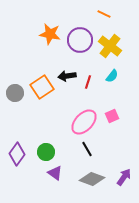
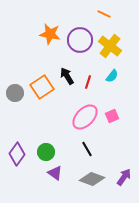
black arrow: rotated 66 degrees clockwise
pink ellipse: moved 1 px right, 5 px up
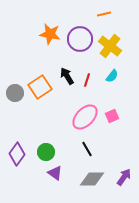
orange line: rotated 40 degrees counterclockwise
purple circle: moved 1 px up
red line: moved 1 px left, 2 px up
orange square: moved 2 px left
gray diamond: rotated 20 degrees counterclockwise
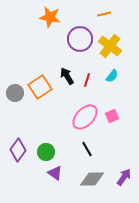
orange star: moved 17 px up
purple diamond: moved 1 px right, 4 px up
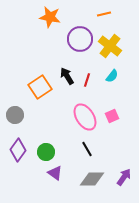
gray circle: moved 22 px down
pink ellipse: rotated 76 degrees counterclockwise
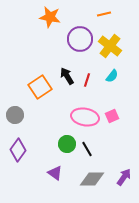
pink ellipse: rotated 48 degrees counterclockwise
green circle: moved 21 px right, 8 px up
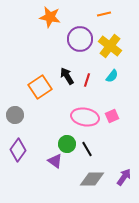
purple triangle: moved 12 px up
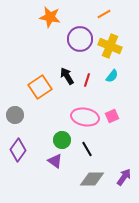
orange line: rotated 16 degrees counterclockwise
yellow cross: rotated 15 degrees counterclockwise
green circle: moved 5 px left, 4 px up
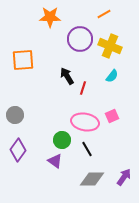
orange star: rotated 10 degrees counterclockwise
red line: moved 4 px left, 8 px down
orange square: moved 17 px left, 27 px up; rotated 30 degrees clockwise
pink ellipse: moved 5 px down
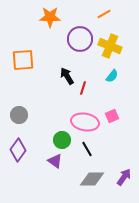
gray circle: moved 4 px right
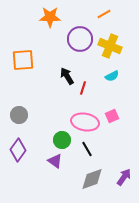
cyan semicircle: rotated 24 degrees clockwise
gray diamond: rotated 20 degrees counterclockwise
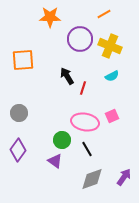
gray circle: moved 2 px up
